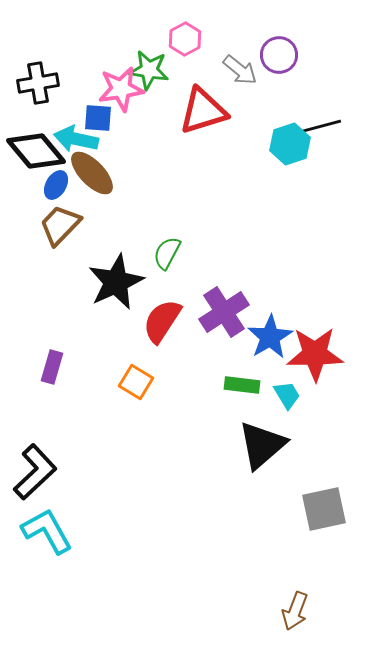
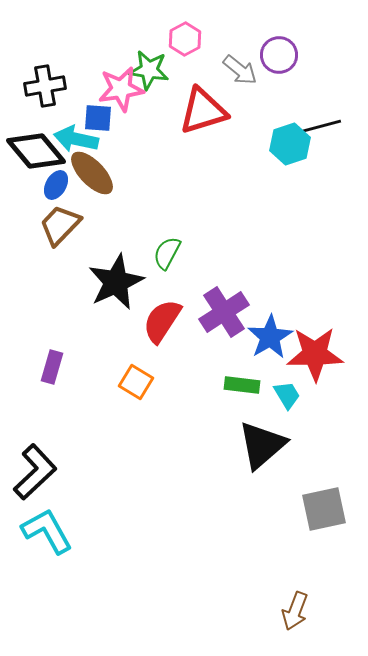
black cross: moved 7 px right, 3 px down
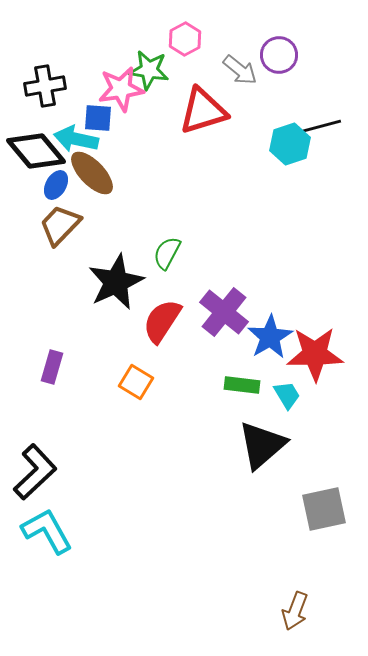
purple cross: rotated 18 degrees counterclockwise
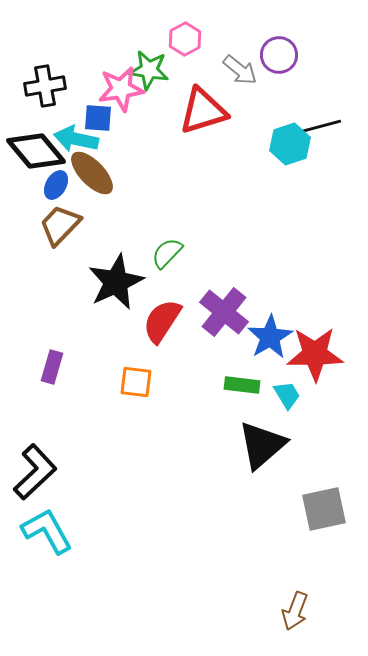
green semicircle: rotated 16 degrees clockwise
orange square: rotated 24 degrees counterclockwise
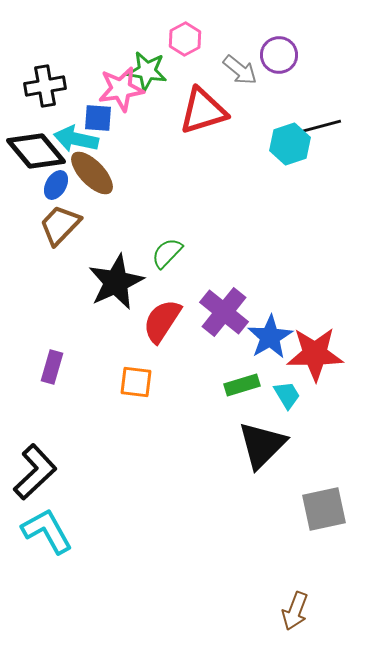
green star: moved 2 px left, 1 px down
green rectangle: rotated 24 degrees counterclockwise
black triangle: rotated 4 degrees counterclockwise
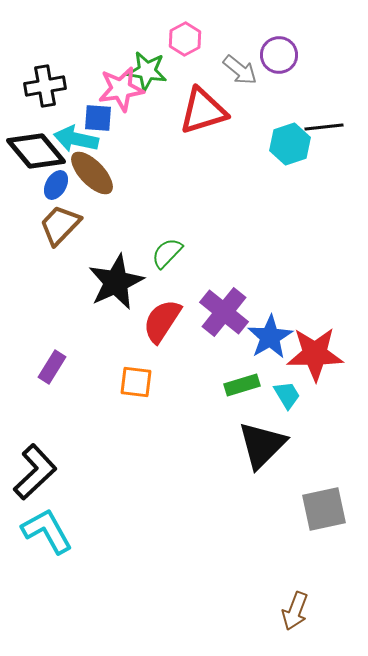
black line: moved 2 px right, 1 px down; rotated 9 degrees clockwise
purple rectangle: rotated 16 degrees clockwise
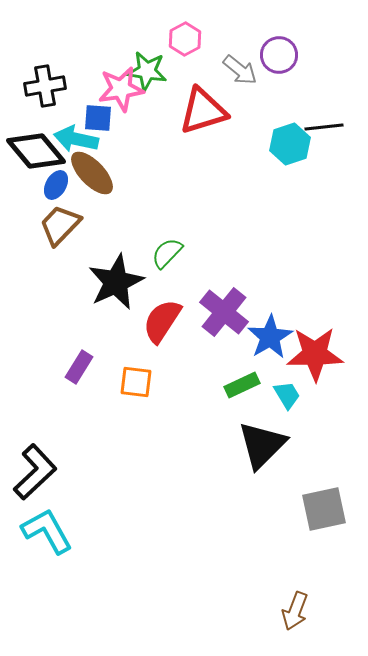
purple rectangle: moved 27 px right
green rectangle: rotated 8 degrees counterclockwise
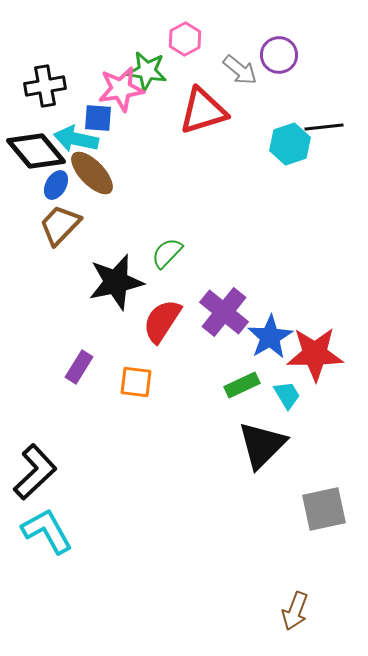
black star: rotated 12 degrees clockwise
